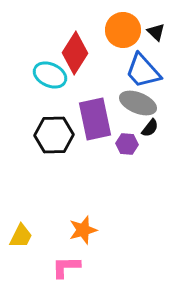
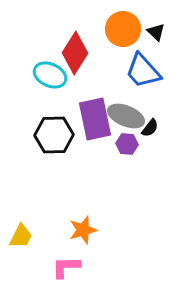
orange circle: moved 1 px up
gray ellipse: moved 12 px left, 13 px down
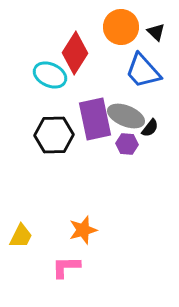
orange circle: moved 2 px left, 2 px up
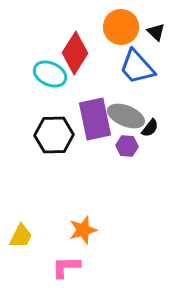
blue trapezoid: moved 6 px left, 4 px up
cyan ellipse: moved 1 px up
purple hexagon: moved 2 px down
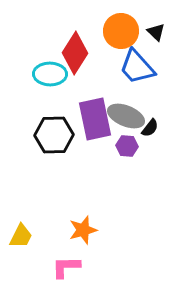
orange circle: moved 4 px down
cyan ellipse: rotated 24 degrees counterclockwise
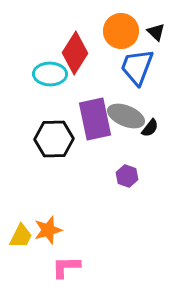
blue trapezoid: rotated 63 degrees clockwise
black hexagon: moved 4 px down
purple hexagon: moved 30 px down; rotated 15 degrees clockwise
orange star: moved 35 px left
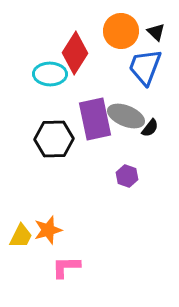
blue trapezoid: moved 8 px right
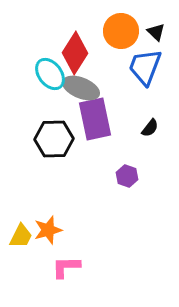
cyan ellipse: rotated 52 degrees clockwise
gray ellipse: moved 45 px left, 28 px up
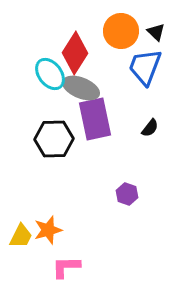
purple hexagon: moved 18 px down
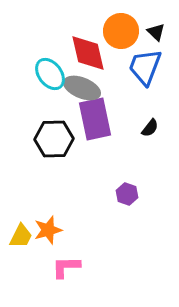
red diamond: moved 13 px right; rotated 45 degrees counterclockwise
gray ellipse: moved 1 px right
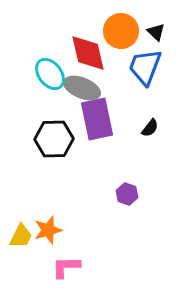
purple rectangle: moved 2 px right
